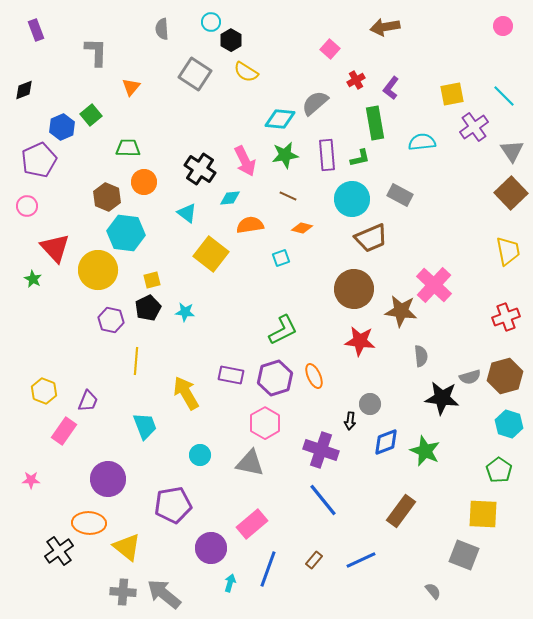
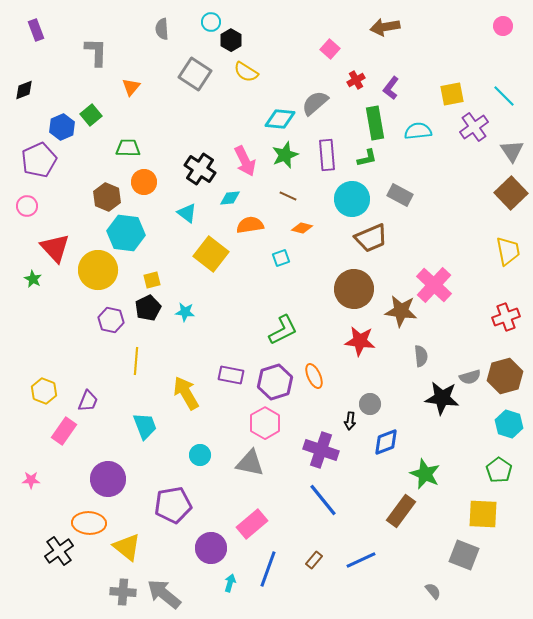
cyan semicircle at (422, 142): moved 4 px left, 11 px up
green star at (285, 155): rotated 12 degrees counterclockwise
green L-shape at (360, 158): moved 7 px right
purple hexagon at (275, 378): moved 4 px down
green star at (425, 451): moved 23 px down
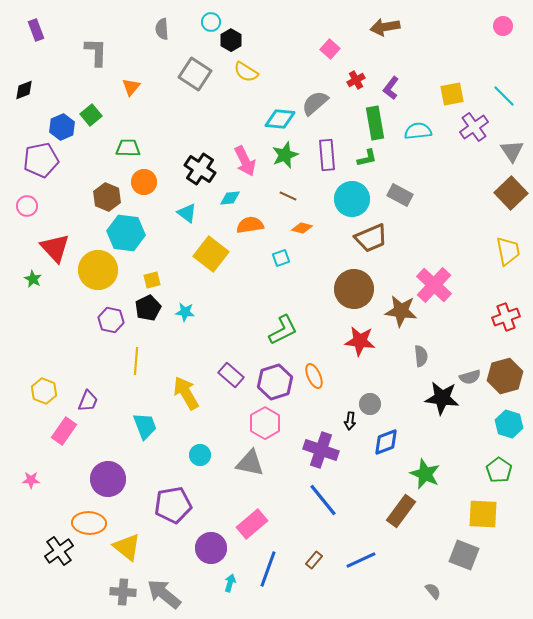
purple pentagon at (39, 160): moved 2 px right; rotated 12 degrees clockwise
purple rectangle at (231, 375): rotated 30 degrees clockwise
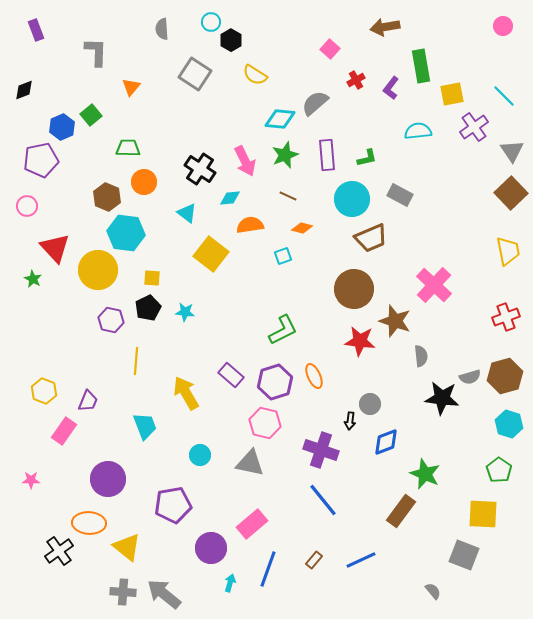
yellow semicircle at (246, 72): moved 9 px right, 3 px down
green rectangle at (375, 123): moved 46 px right, 57 px up
cyan square at (281, 258): moved 2 px right, 2 px up
yellow square at (152, 280): moved 2 px up; rotated 18 degrees clockwise
brown star at (401, 311): moved 6 px left, 10 px down; rotated 12 degrees clockwise
pink hexagon at (265, 423): rotated 16 degrees counterclockwise
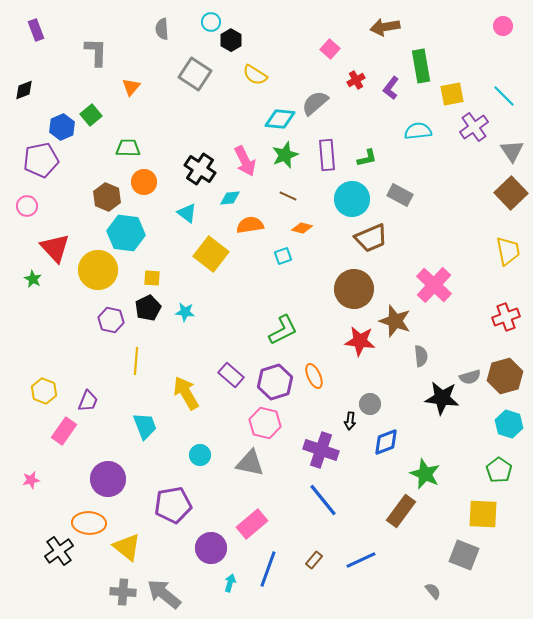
pink star at (31, 480): rotated 12 degrees counterclockwise
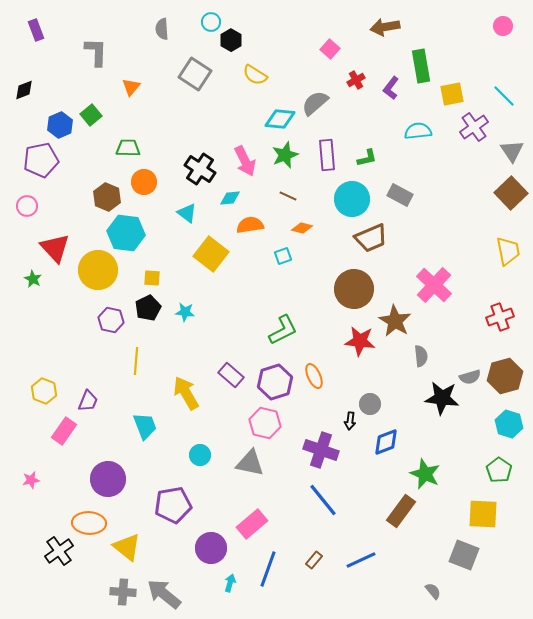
blue hexagon at (62, 127): moved 2 px left, 2 px up
red cross at (506, 317): moved 6 px left
brown star at (395, 321): rotated 12 degrees clockwise
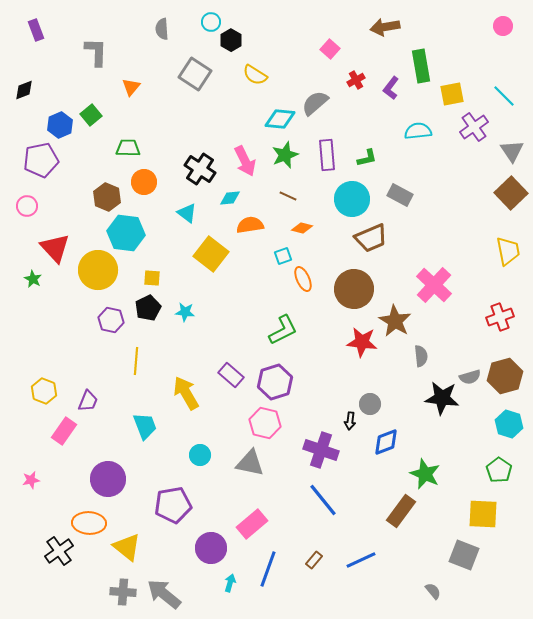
red star at (360, 341): moved 2 px right, 1 px down
orange ellipse at (314, 376): moved 11 px left, 97 px up
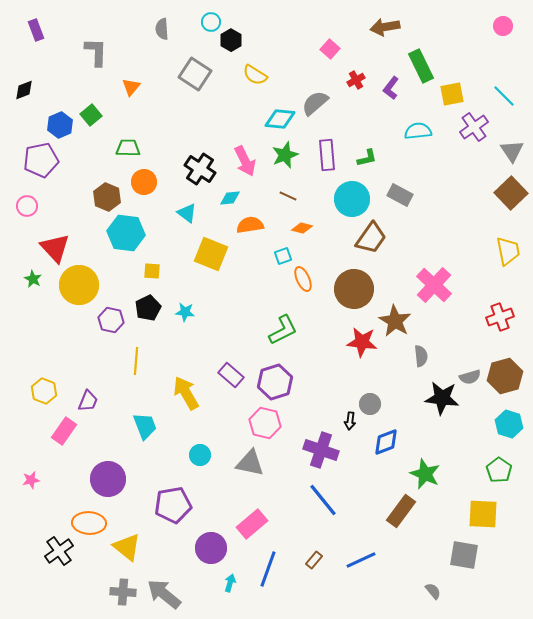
green rectangle at (421, 66): rotated 16 degrees counterclockwise
brown trapezoid at (371, 238): rotated 32 degrees counterclockwise
yellow square at (211, 254): rotated 16 degrees counterclockwise
yellow circle at (98, 270): moved 19 px left, 15 px down
yellow square at (152, 278): moved 7 px up
gray square at (464, 555): rotated 12 degrees counterclockwise
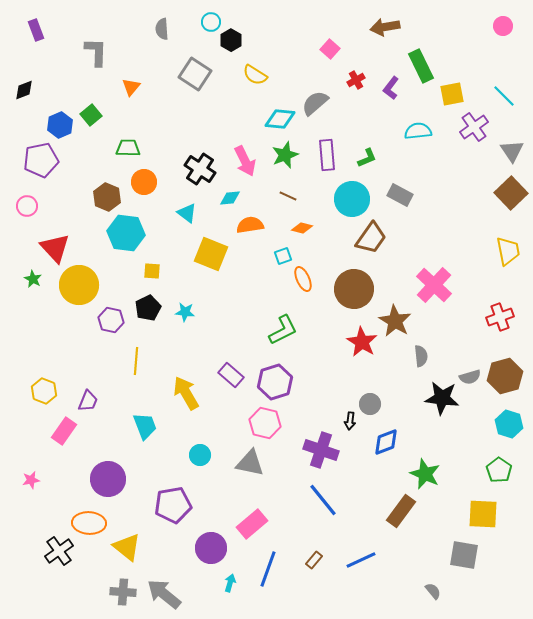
green L-shape at (367, 158): rotated 10 degrees counterclockwise
red star at (362, 342): rotated 24 degrees clockwise
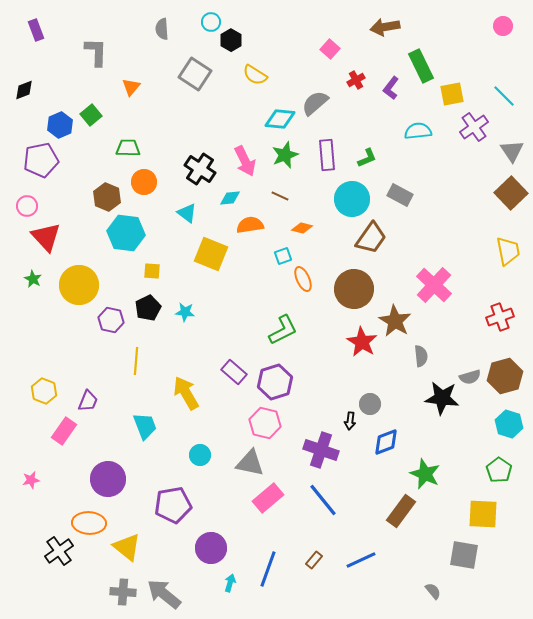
brown line at (288, 196): moved 8 px left
red triangle at (55, 248): moved 9 px left, 11 px up
purple rectangle at (231, 375): moved 3 px right, 3 px up
pink rectangle at (252, 524): moved 16 px right, 26 px up
